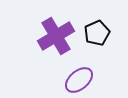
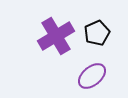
purple ellipse: moved 13 px right, 4 px up
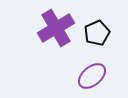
purple cross: moved 8 px up
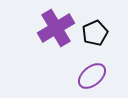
black pentagon: moved 2 px left
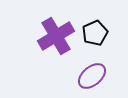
purple cross: moved 8 px down
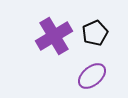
purple cross: moved 2 px left
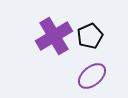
black pentagon: moved 5 px left, 3 px down
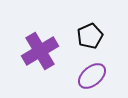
purple cross: moved 14 px left, 15 px down
